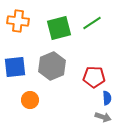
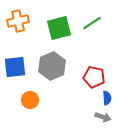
orange cross: rotated 20 degrees counterclockwise
red pentagon: rotated 10 degrees clockwise
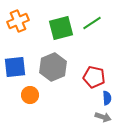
orange cross: rotated 10 degrees counterclockwise
green square: moved 2 px right
gray hexagon: moved 1 px right, 1 px down
orange circle: moved 5 px up
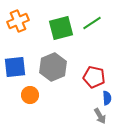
gray arrow: moved 3 px left, 1 px up; rotated 42 degrees clockwise
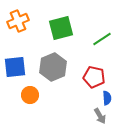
green line: moved 10 px right, 16 px down
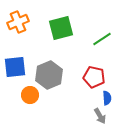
orange cross: moved 1 px down
gray hexagon: moved 4 px left, 8 px down
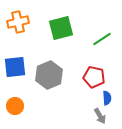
orange cross: rotated 10 degrees clockwise
orange circle: moved 15 px left, 11 px down
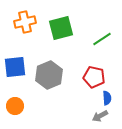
orange cross: moved 7 px right
gray arrow: rotated 91 degrees clockwise
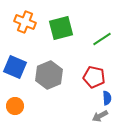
orange cross: rotated 35 degrees clockwise
blue square: rotated 30 degrees clockwise
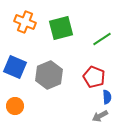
red pentagon: rotated 10 degrees clockwise
blue semicircle: moved 1 px up
